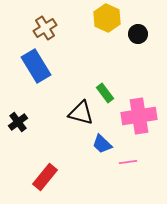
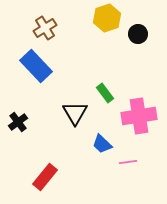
yellow hexagon: rotated 16 degrees clockwise
blue rectangle: rotated 12 degrees counterclockwise
black triangle: moved 6 px left; rotated 44 degrees clockwise
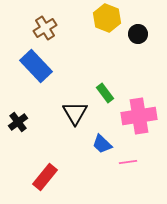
yellow hexagon: rotated 20 degrees counterclockwise
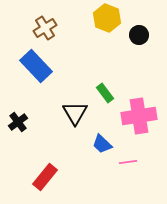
black circle: moved 1 px right, 1 px down
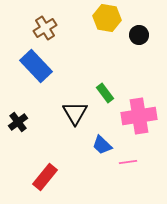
yellow hexagon: rotated 12 degrees counterclockwise
blue trapezoid: moved 1 px down
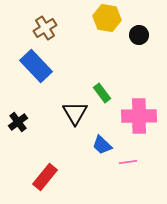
green rectangle: moved 3 px left
pink cross: rotated 8 degrees clockwise
